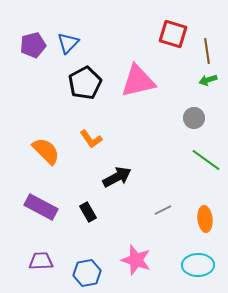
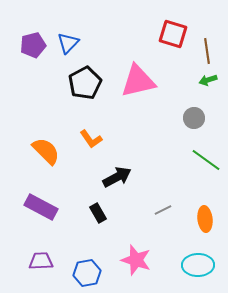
black rectangle: moved 10 px right, 1 px down
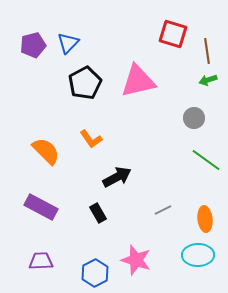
cyan ellipse: moved 10 px up
blue hexagon: moved 8 px right; rotated 16 degrees counterclockwise
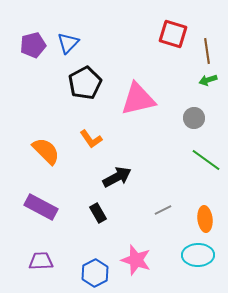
pink triangle: moved 18 px down
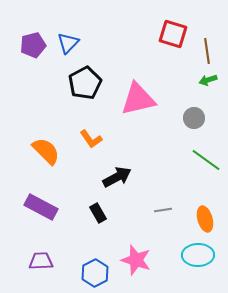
gray line: rotated 18 degrees clockwise
orange ellipse: rotated 10 degrees counterclockwise
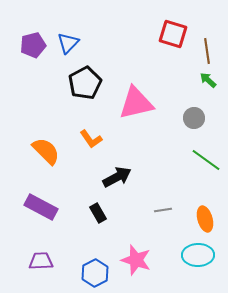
green arrow: rotated 60 degrees clockwise
pink triangle: moved 2 px left, 4 px down
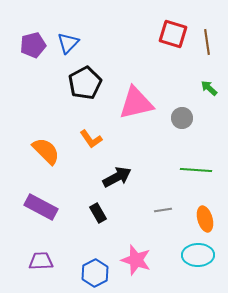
brown line: moved 9 px up
green arrow: moved 1 px right, 8 px down
gray circle: moved 12 px left
green line: moved 10 px left, 10 px down; rotated 32 degrees counterclockwise
